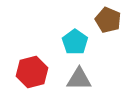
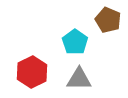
red hexagon: rotated 12 degrees counterclockwise
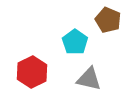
gray triangle: moved 10 px right; rotated 12 degrees clockwise
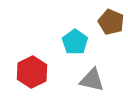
brown pentagon: moved 3 px right, 2 px down
gray triangle: moved 3 px right, 1 px down
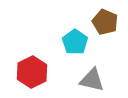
brown pentagon: moved 6 px left
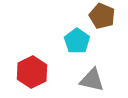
brown pentagon: moved 3 px left, 6 px up
cyan pentagon: moved 2 px right, 1 px up
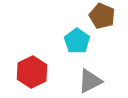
gray triangle: moved 2 px left, 1 px down; rotated 40 degrees counterclockwise
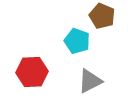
cyan pentagon: rotated 15 degrees counterclockwise
red hexagon: rotated 24 degrees clockwise
